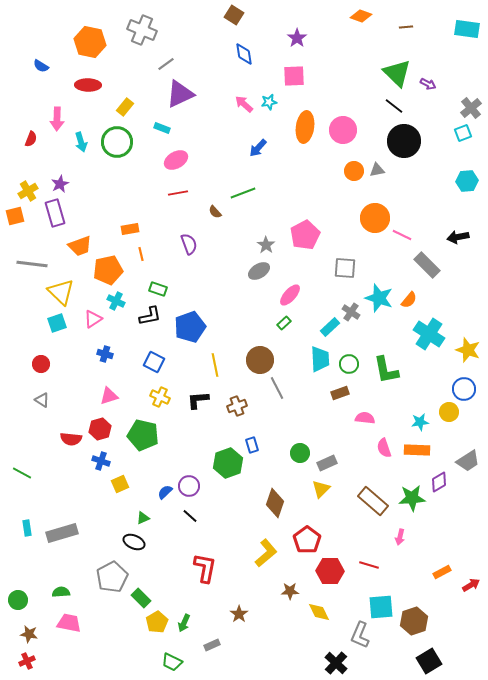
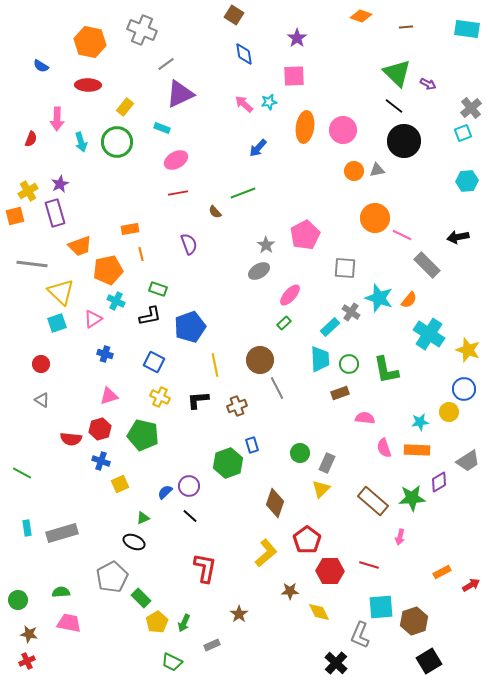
gray rectangle at (327, 463): rotated 42 degrees counterclockwise
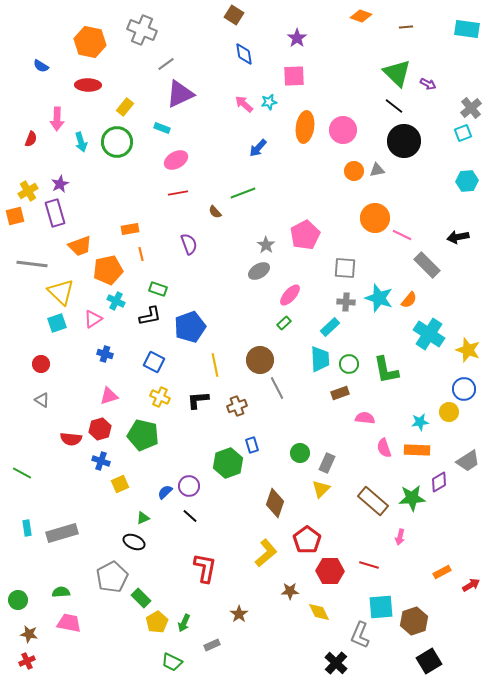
gray cross at (351, 312): moved 5 px left, 10 px up; rotated 30 degrees counterclockwise
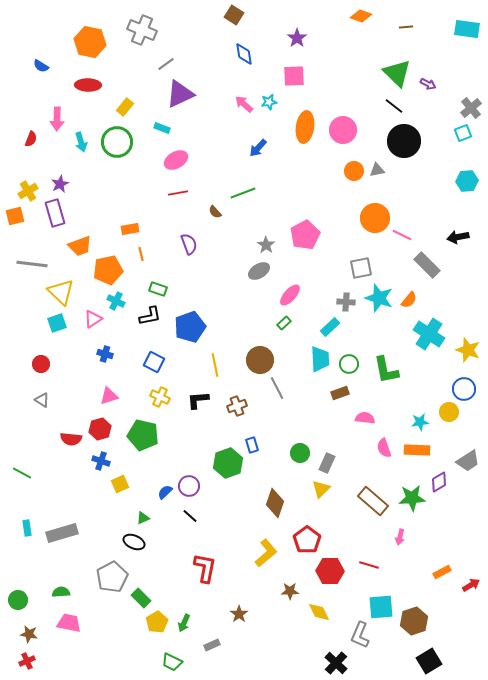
gray square at (345, 268): moved 16 px right; rotated 15 degrees counterclockwise
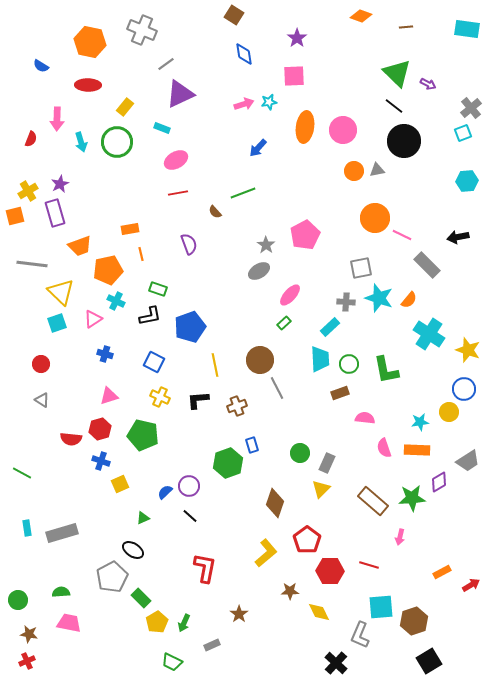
pink arrow at (244, 104): rotated 120 degrees clockwise
black ellipse at (134, 542): moved 1 px left, 8 px down; rotated 10 degrees clockwise
